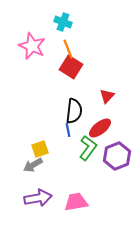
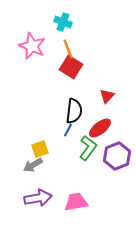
blue line: rotated 40 degrees clockwise
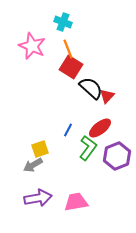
black semicircle: moved 17 px right, 23 px up; rotated 55 degrees counterclockwise
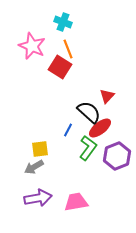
red square: moved 11 px left
black semicircle: moved 2 px left, 24 px down
yellow square: rotated 12 degrees clockwise
gray arrow: moved 1 px right, 2 px down
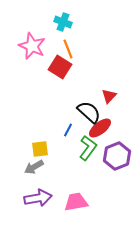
red triangle: moved 2 px right
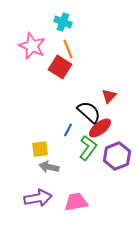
gray arrow: moved 15 px right; rotated 42 degrees clockwise
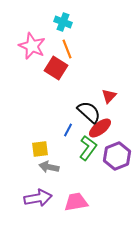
orange line: moved 1 px left
red square: moved 4 px left, 1 px down
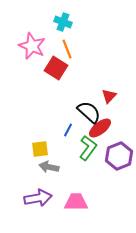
purple hexagon: moved 2 px right
pink trapezoid: rotated 10 degrees clockwise
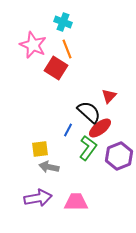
pink star: moved 1 px right, 1 px up
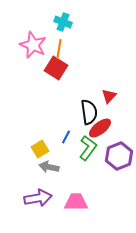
orange line: moved 8 px left; rotated 30 degrees clockwise
black semicircle: rotated 40 degrees clockwise
blue line: moved 2 px left, 7 px down
yellow square: rotated 24 degrees counterclockwise
